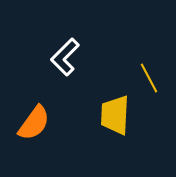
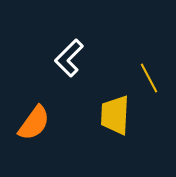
white L-shape: moved 4 px right, 1 px down
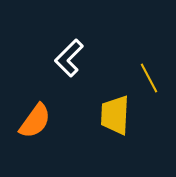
orange semicircle: moved 1 px right, 2 px up
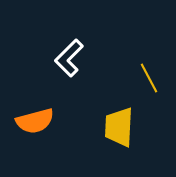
yellow trapezoid: moved 4 px right, 12 px down
orange semicircle: rotated 39 degrees clockwise
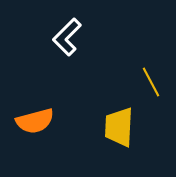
white L-shape: moved 2 px left, 21 px up
yellow line: moved 2 px right, 4 px down
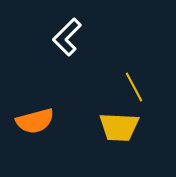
yellow line: moved 17 px left, 5 px down
yellow trapezoid: rotated 90 degrees counterclockwise
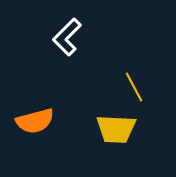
yellow trapezoid: moved 3 px left, 2 px down
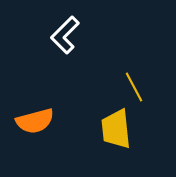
white L-shape: moved 2 px left, 2 px up
yellow trapezoid: rotated 81 degrees clockwise
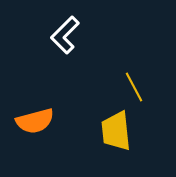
yellow trapezoid: moved 2 px down
